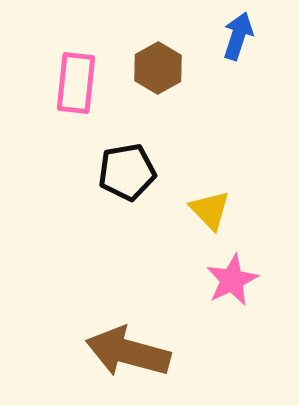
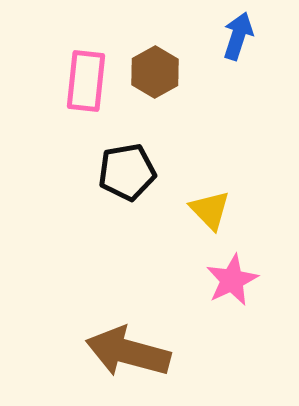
brown hexagon: moved 3 px left, 4 px down
pink rectangle: moved 10 px right, 2 px up
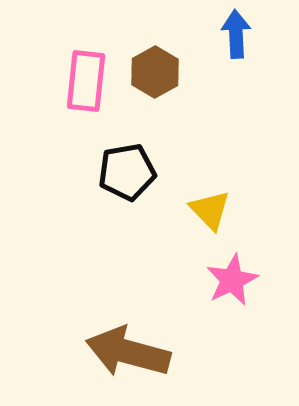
blue arrow: moved 2 px left, 2 px up; rotated 21 degrees counterclockwise
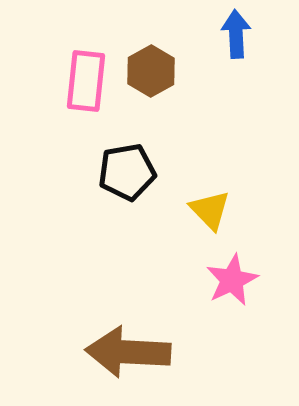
brown hexagon: moved 4 px left, 1 px up
brown arrow: rotated 12 degrees counterclockwise
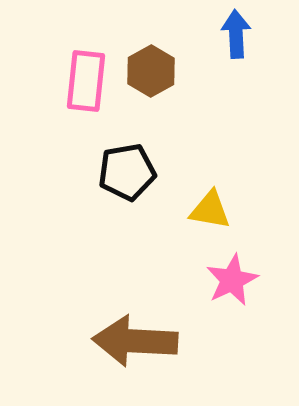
yellow triangle: rotated 36 degrees counterclockwise
brown arrow: moved 7 px right, 11 px up
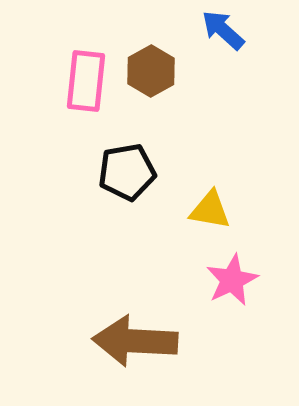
blue arrow: moved 13 px left, 4 px up; rotated 45 degrees counterclockwise
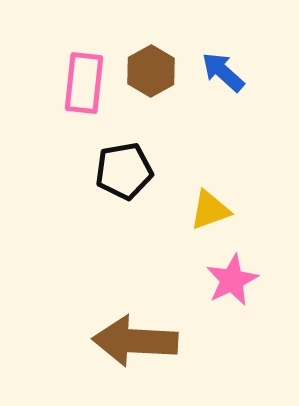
blue arrow: moved 42 px down
pink rectangle: moved 2 px left, 2 px down
black pentagon: moved 3 px left, 1 px up
yellow triangle: rotated 30 degrees counterclockwise
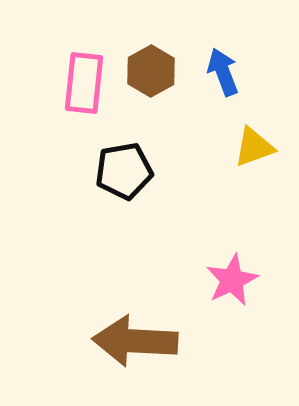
blue arrow: rotated 27 degrees clockwise
yellow triangle: moved 44 px right, 63 px up
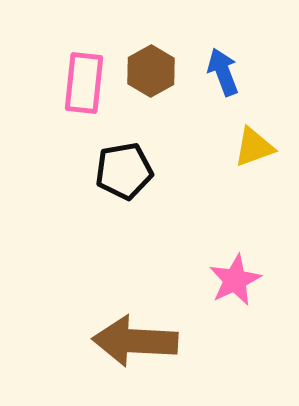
pink star: moved 3 px right
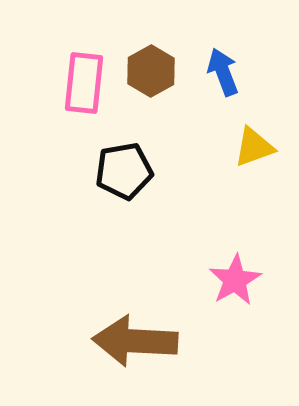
pink star: rotated 4 degrees counterclockwise
